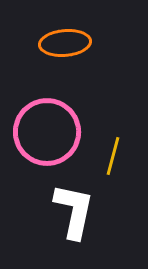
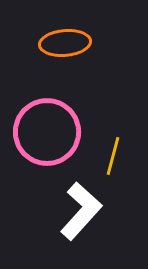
white L-shape: moved 7 px right; rotated 30 degrees clockwise
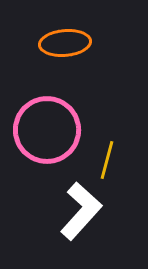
pink circle: moved 2 px up
yellow line: moved 6 px left, 4 px down
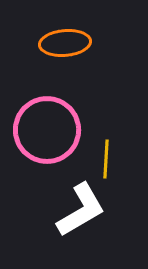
yellow line: moved 1 px left, 1 px up; rotated 12 degrees counterclockwise
white L-shape: moved 1 px up; rotated 18 degrees clockwise
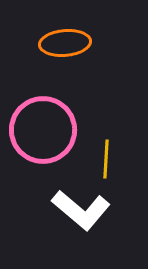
pink circle: moved 4 px left
white L-shape: rotated 70 degrees clockwise
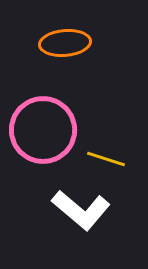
yellow line: rotated 75 degrees counterclockwise
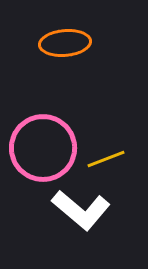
pink circle: moved 18 px down
yellow line: rotated 39 degrees counterclockwise
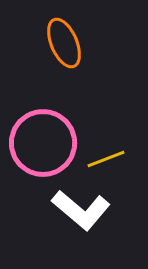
orange ellipse: moved 1 px left; rotated 72 degrees clockwise
pink circle: moved 5 px up
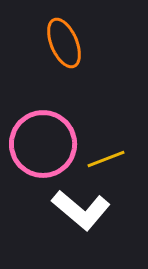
pink circle: moved 1 px down
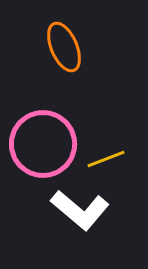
orange ellipse: moved 4 px down
white L-shape: moved 1 px left
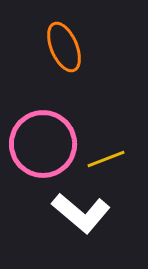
white L-shape: moved 1 px right, 3 px down
